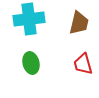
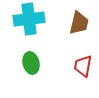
red trapezoid: moved 2 px down; rotated 25 degrees clockwise
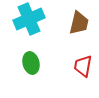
cyan cross: rotated 16 degrees counterclockwise
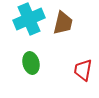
brown trapezoid: moved 16 px left
red trapezoid: moved 4 px down
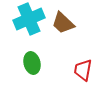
brown trapezoid: rotated 120 degrees clockwise
green ellipse: moved 1 px right
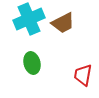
brown trapezoid: rotated 70 degrees counterclockwise
red trapezoid: moved 5 px down
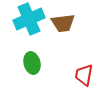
brown trapezoid: rotated 20 degrees clockwise
red trapezoid: moved 1 px right
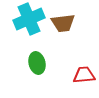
green ellipse: moved 5 px right
red trapezoid: rotated 75 degrees clockwise
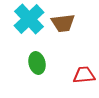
cyan cross: rotated 20 degrees counterclockwise
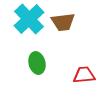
brown trapezoid: moved 1 px up
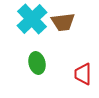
cyan cross: moved 3 px right
red trapezoid: moved 1 px left, 1 px up; rotated 85 degrees counterclockwise
